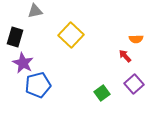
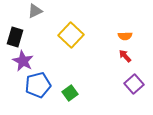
gray triangle: rotated 14 degrees counterclockwise
orange semicircle: moved 11 px left, 3 px up
purple star: moved 2 px up
green square: moved 32 px left
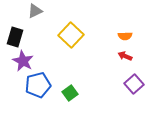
red arrow: rotated 24 degrees counterclockwise
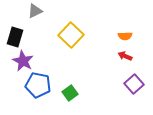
blue pentagon: rotated 25 degrees clockwise
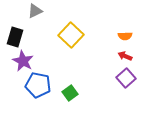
purple square: moved 8 px left, 6 px up
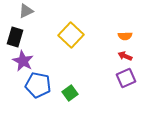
gray triangle: moved 9 px left
purple square: rotated 18 degrees clockwise
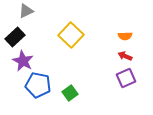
black rectangle: rotated 30 degrees clockwise
